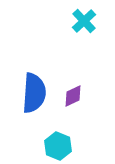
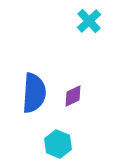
cyan cross: moved 5 px right
cyan hexagon: moved 2 px up
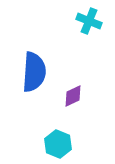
cyan cross: rotated 25 degrees counterclockwise
blue semicircle: moved 21 px up
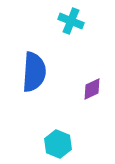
cyan cross: moved 18 px left
purple diamond: moved 19 px right, 7 px up
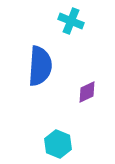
blue semicircle: moved 6 px right, 6 px up
purple diamond: moved 5 px left, 3 px down
